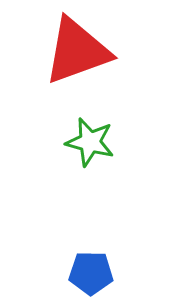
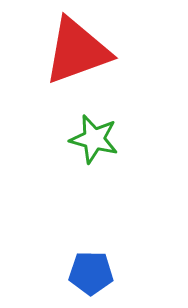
green star: moved 4 px right, 3 px up
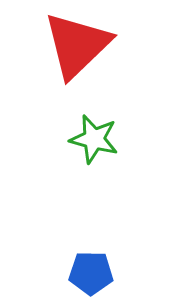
red triangle: moved 6 px up; rotated 24 degrees counterclockwise
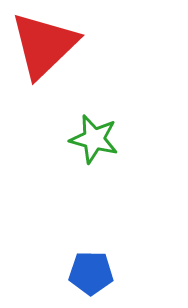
red triangle: moved 33 px left
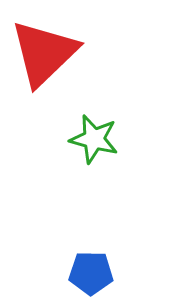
red triangle: moved 8 px down
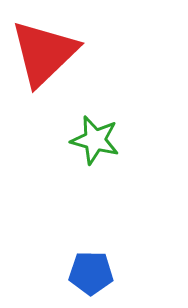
green star: moved 1 px right, 1 px down
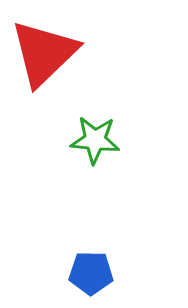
green star: rotated 9 degrees counterclockwise
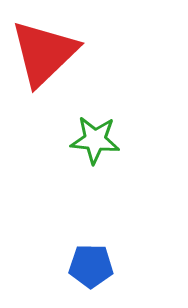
blue pentagon: moved 7 px up
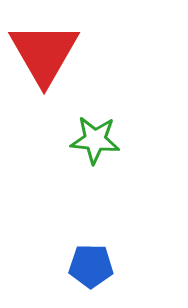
red triangle: rotated 16 degrees counterclockwise
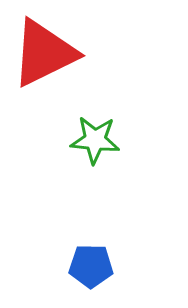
red triangle: rotated 34 degrees clockwise
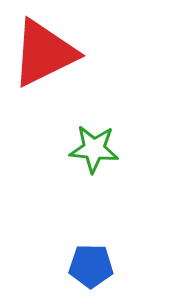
green star: moved 1 px left, 9 px down
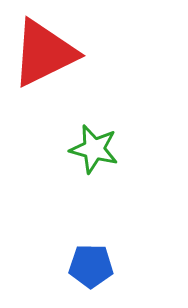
green star: rotated 9 degrees clockwise
